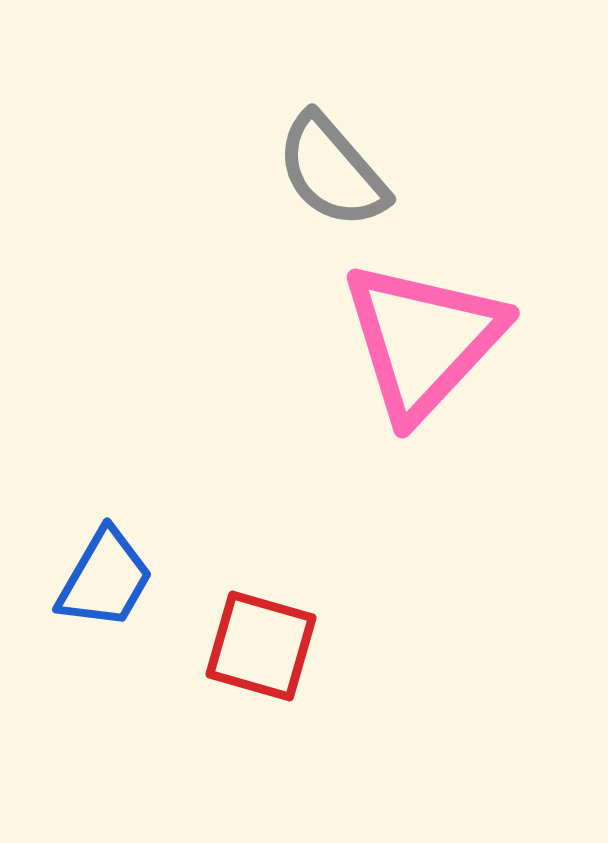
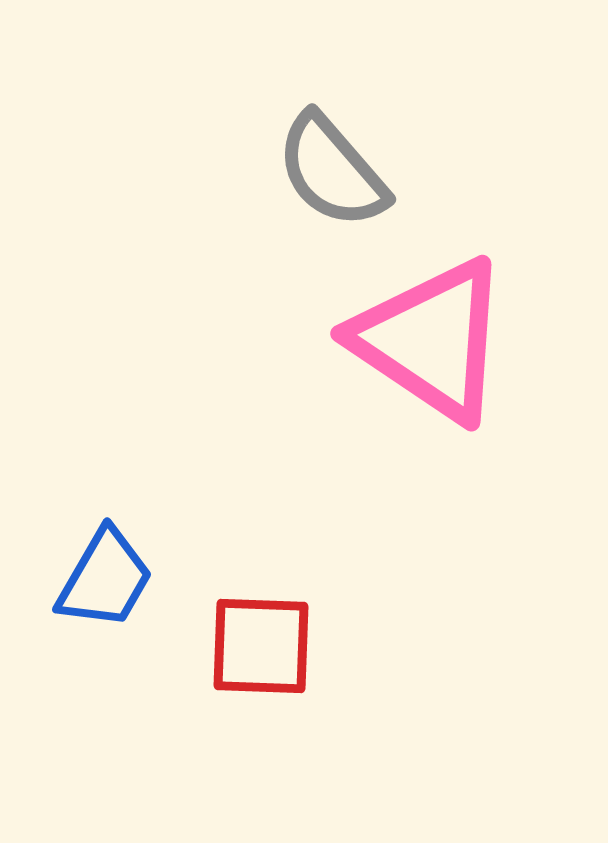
pink triangle: moved 8 px right; rotated 39 degrees counterclockwise
red square: rotated 14 degrees counterclockwise
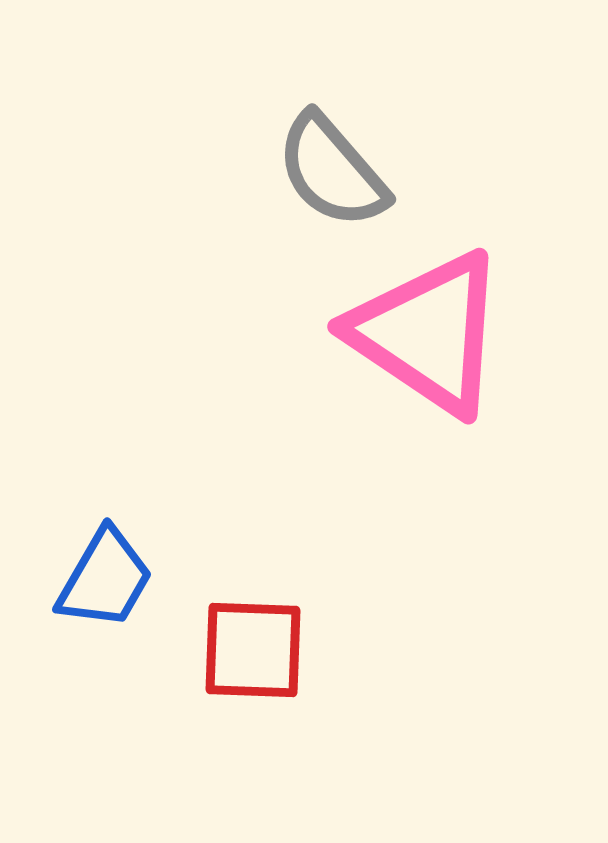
pink triangle: moved 3 px left, 7 px up
red square: moved 8 px left, 4 px down
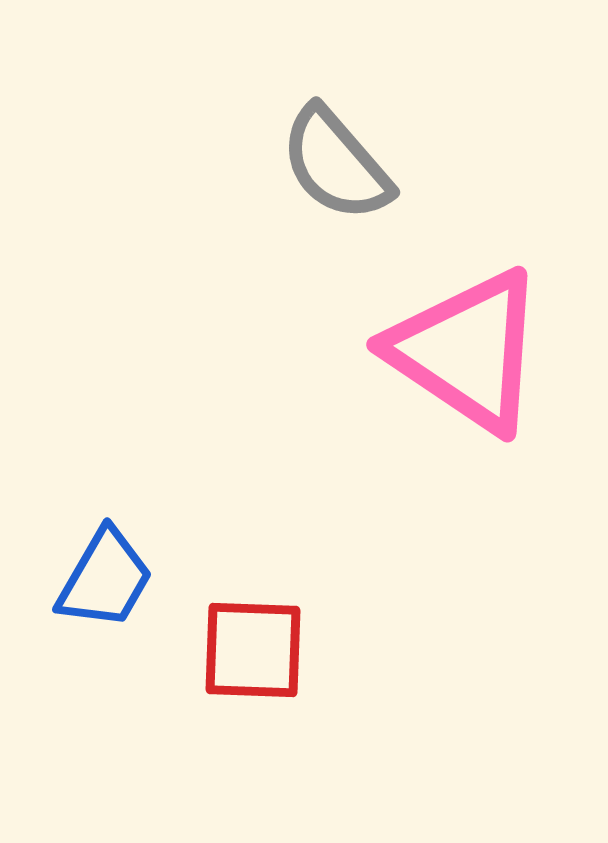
gray semicircle: moved 4 px right, 7 px up
pink triangle: moved 39 px right, 18 px down
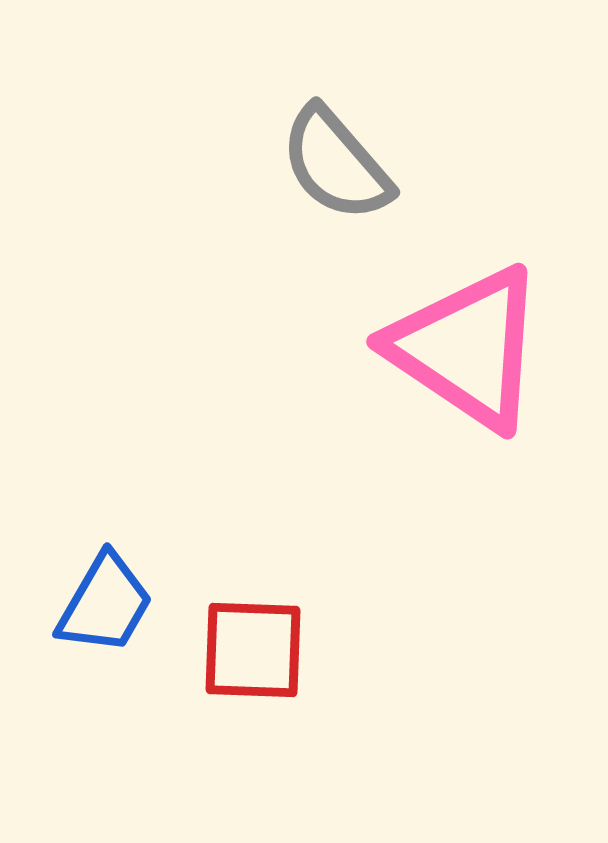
pink triangle: moved 3 px up
blue trapezoid: moved 25 px down
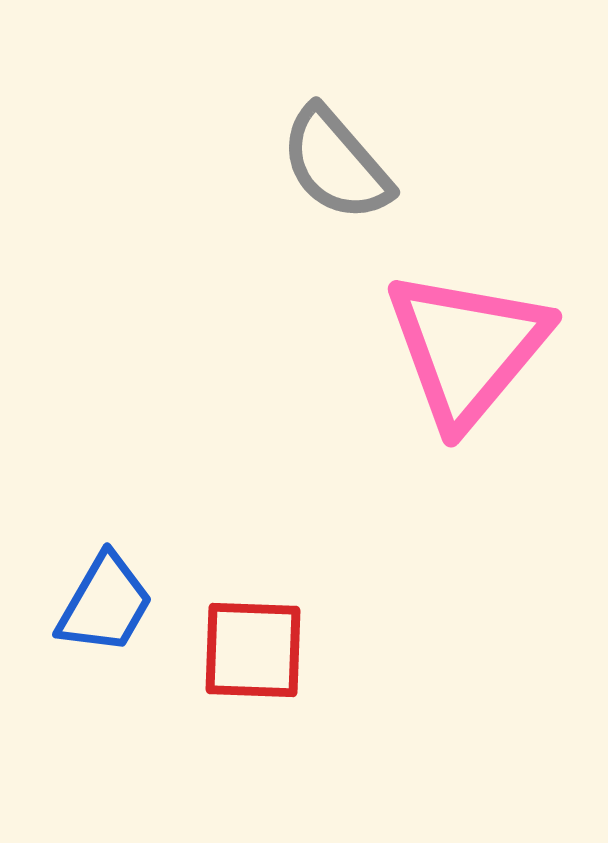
pink triangle: rotated 36 degrees clockwise
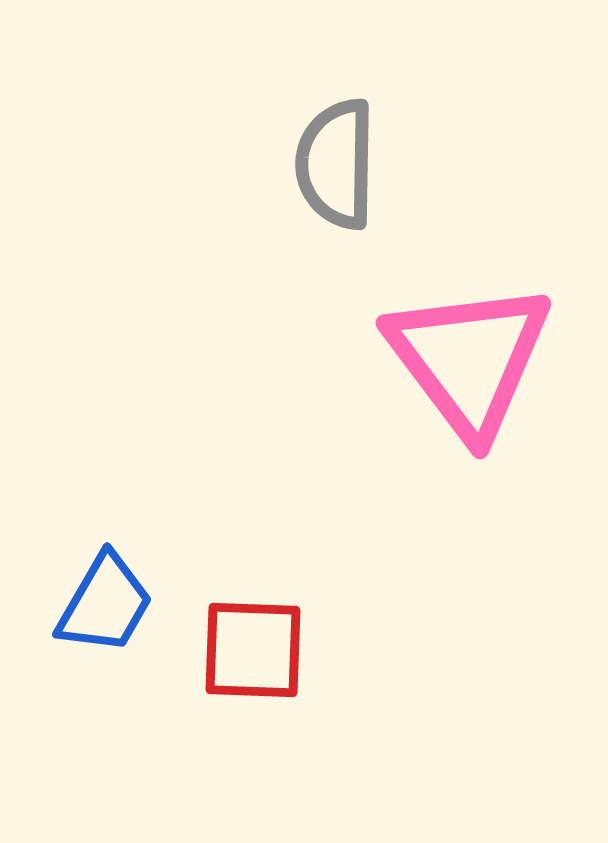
gray semicircle: rotated 42 degrees clockwise
pink triangle: moved 2 px right, 11 px down; rotated 17 degrees counterclockwise
